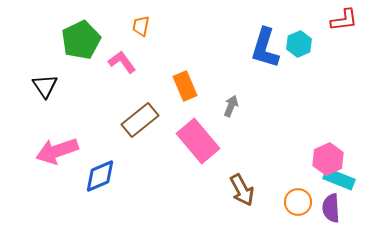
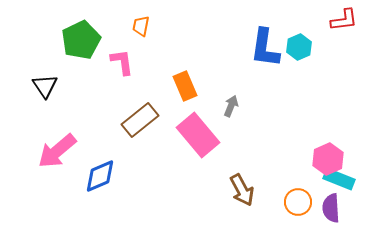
cyan hexagon: moved 3 px down
blue L-shape: rotated 9 degrees counterclockwise
pink L-shape: rotated 28 degrees clockwise
pink rectangle: moved 6 px up
pink arrow: rotated 21 degrees counterclockwise
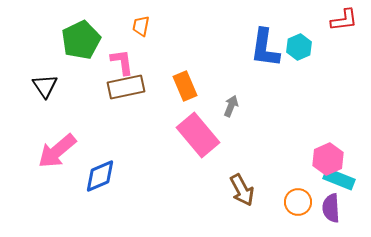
brown rectangle: moved 14 px left, 33 px up; rotated 27 degrees clockwise
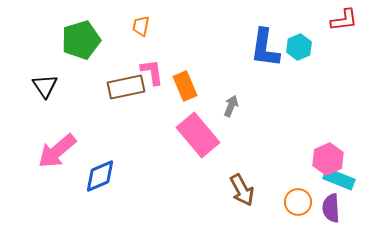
green pentagon: rotated 9 degrees clockwise
pink L-shape: moved 30 px right, 10 px down
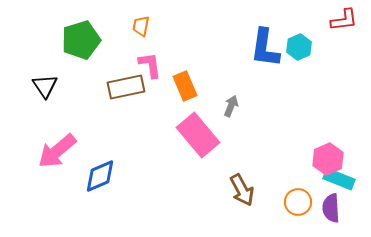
pink L-shape: moved 2 px left, 7 px up
